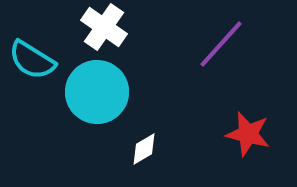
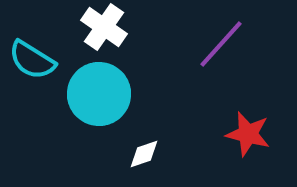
cyan circle: moved 2 px right, 2 px down
white diamond: moved 5 px down; rotated 12 degrees clockwise
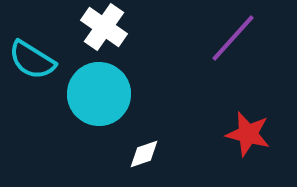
purple line: moved 12 px right, 6 px up
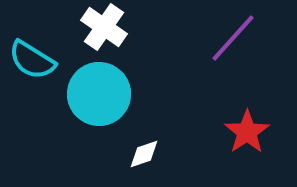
red star: moved 1 px left, 2 px up; rotated 24 degrees clockwise
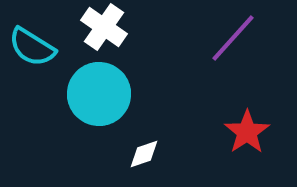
cyan semicircle: moved 13 px up
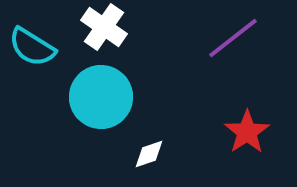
purple line: rotated 10 degrees clockwise
cyan circle: moved 2 px right, 3 px down
white diamond: moved 5 px right
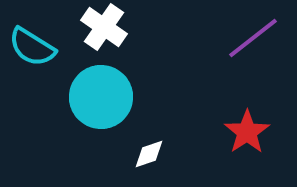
purple line: moved 20 px right
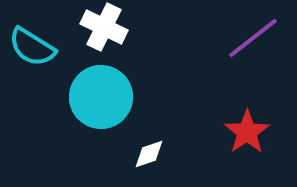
white cross: rotated 9 degrees counterclockwise
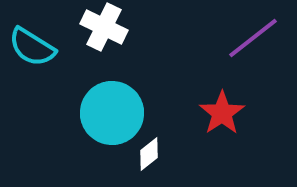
cyan circle: moved 11 px right, 16 px down
red star: moved 25 px left, 19 px up
white diamond: rotated 20 degrees counterclockwise
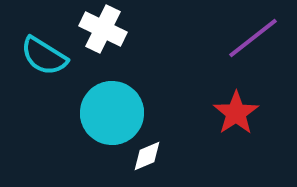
white cross: moved 1 px left, 2 px down
cyan semicircle: moved 12 px right, 9 px down
red star: moved 14 px right
white diamond: moved 2 px left, 2 px down; rotated 16 degrees clockwise
